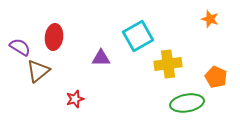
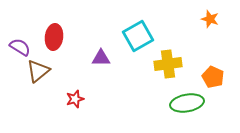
orange pentagon: moved 3 px left
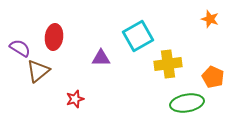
purple semicircle: moved 1 px down
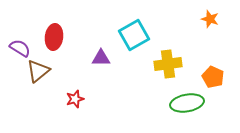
cyan square: moved 4 px left, 1 px up
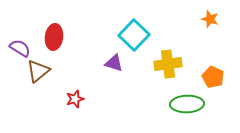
cyan square: rotated 16 degrees counterclockwise
purple triangle: moved 13 px right, 5 px down; rotated 18 degrees clockwise
green ellipse: moved 1 px down; rotated 8 degrees clockwise
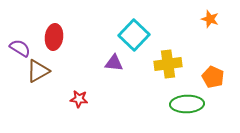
purple triangle: rotated 12 degrees counterclockwise
brown triangle: rotated 10 degrees clockwise
red star: moved 4 px right; rotated 24 degrees clockwise
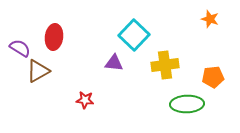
yellow cross: moved 3 px left, 1 px down
orange pentagon: rotated 30 degrees counterclockwise
red star: moved 6 px right, 1 px down
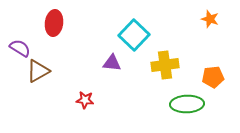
red ellipse: moved 14 px up
purple triangle: moved 2 px left
